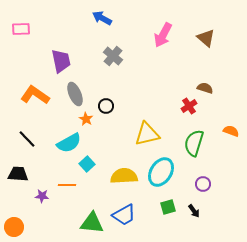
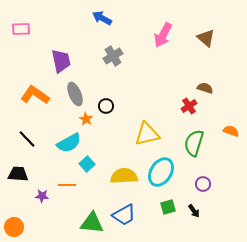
gray cross: rotated 18 degrees clockwise
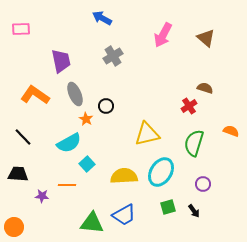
black line: moved 4 px left, 2 px up
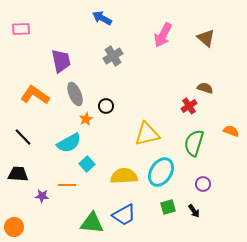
orange star: rotated 16 degrees clockwise
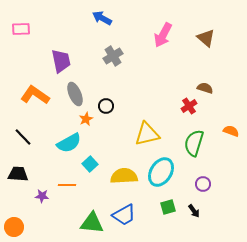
cyan square: moved 3 px right
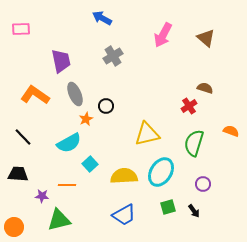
green triangle: moved 33 px left, 3 px up; rotated 20 degrees counterclockwise
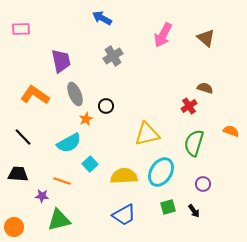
orange line: moved 5 px left, 4 px up; rotated 18 degrees clockwise
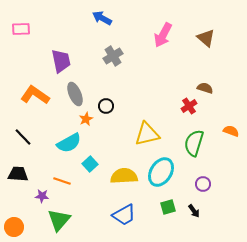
green triangle: rotated 35 degrees counterclockwise
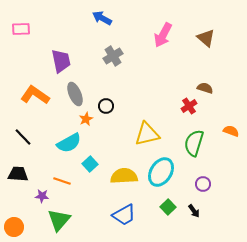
green square: rotated 28 degrees counterclockwise
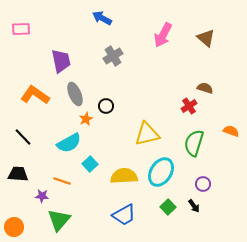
black arrow: moved 5 px up
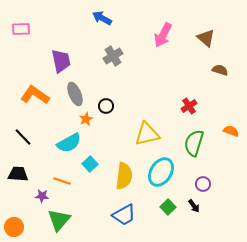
brown semicircle: moved 15 px right, 18 px up
yellow semicircle: rotated 100 degrees clockwise
